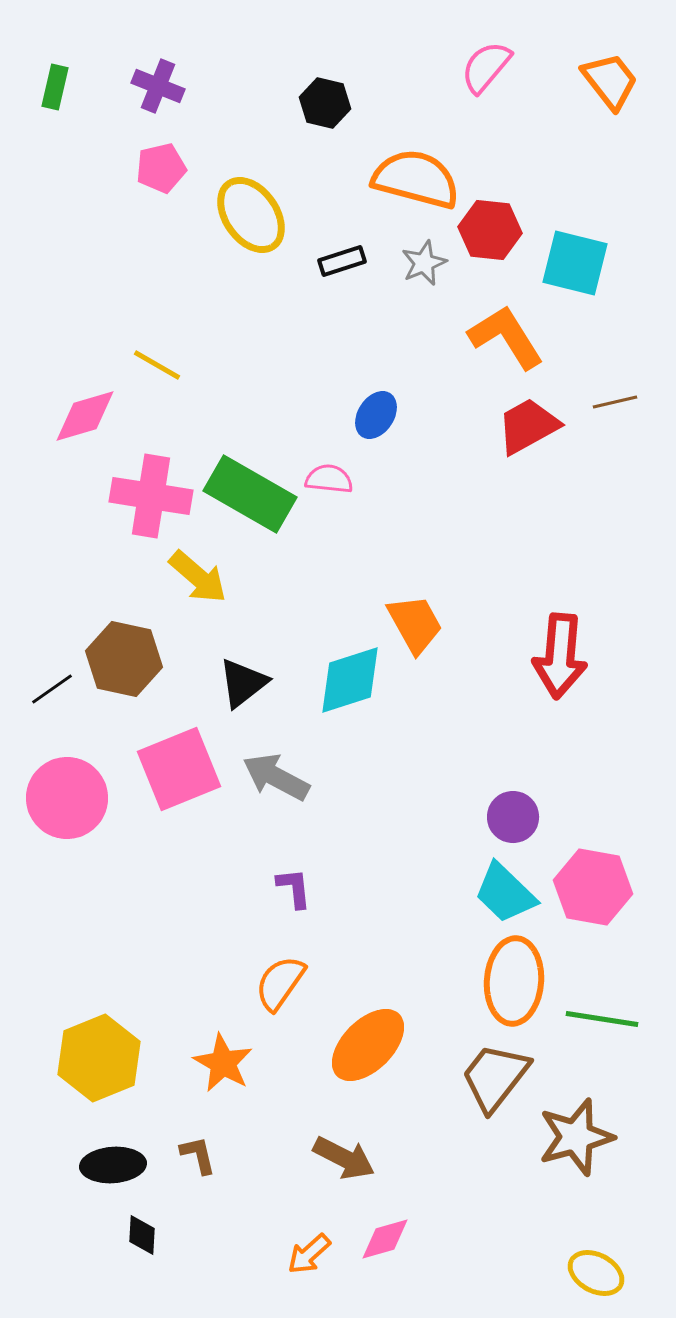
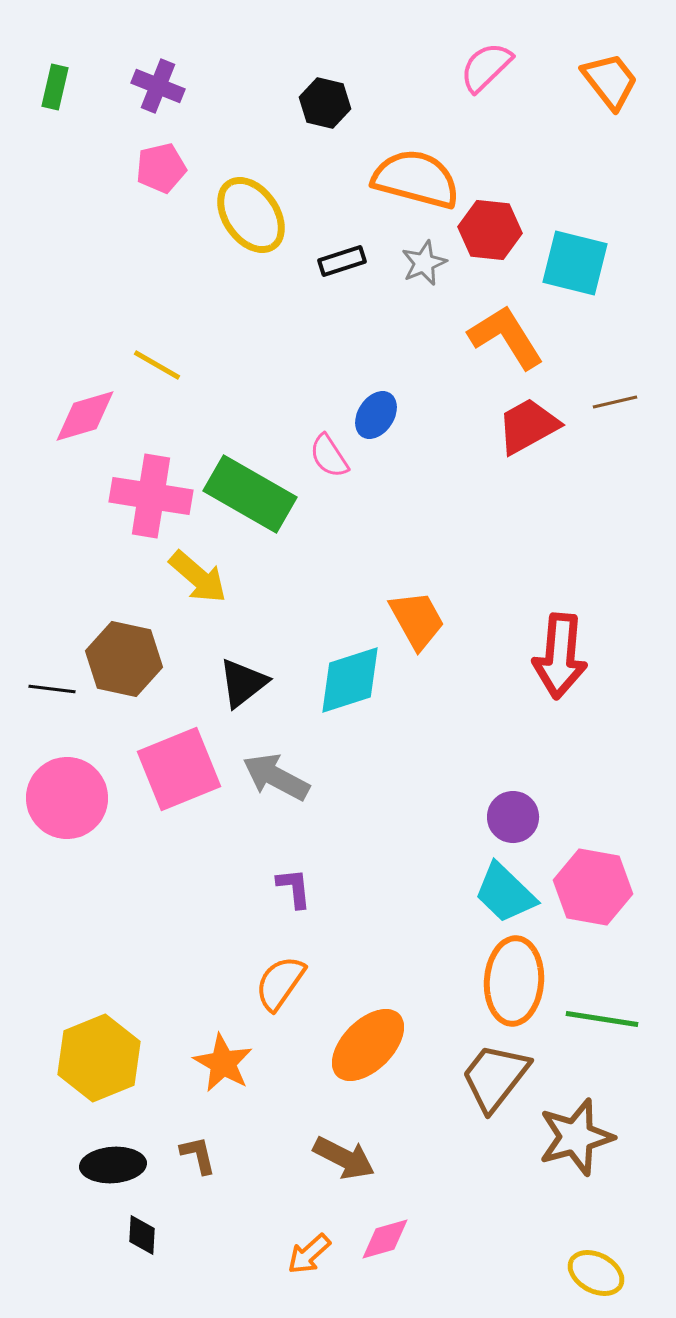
pink semicircle at (486, 67): rotated 6 degrees clockwise
pink semicircle at (329, 479): moved 23 px up; rotated 129 degrees counterclockwise
orange trapezoid at (415, 624): moved 2 px right, 4 px up
black line at (52, 689): rotated 42 degrees clockwise
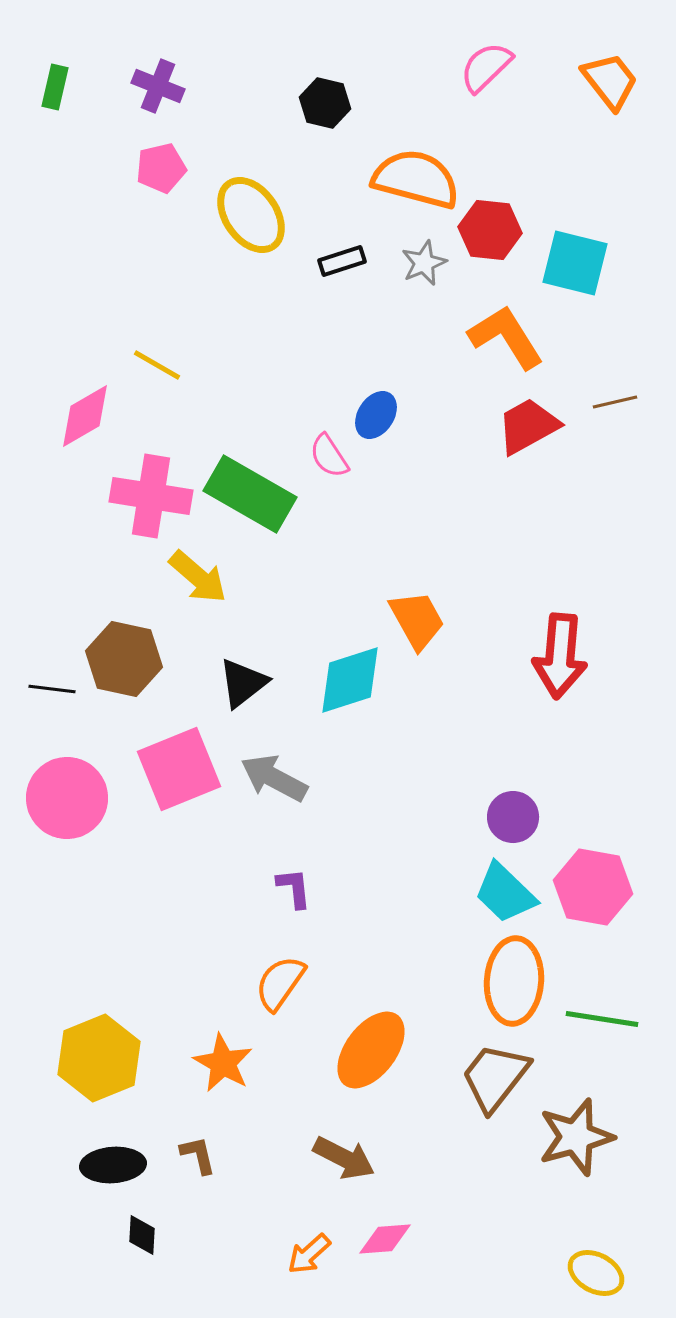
pink diamond at (85, 416): rotated 14 degrees counterclockwise
gray arrow at (276, 777): moved 2 px left, 1 px down
orange ellipse at (368, 1045): moved 3 px right, 5 px down; rotated 8 degrees counterclockwise
pink diamond at (385, 1239): rotated 12 degrees clockwise
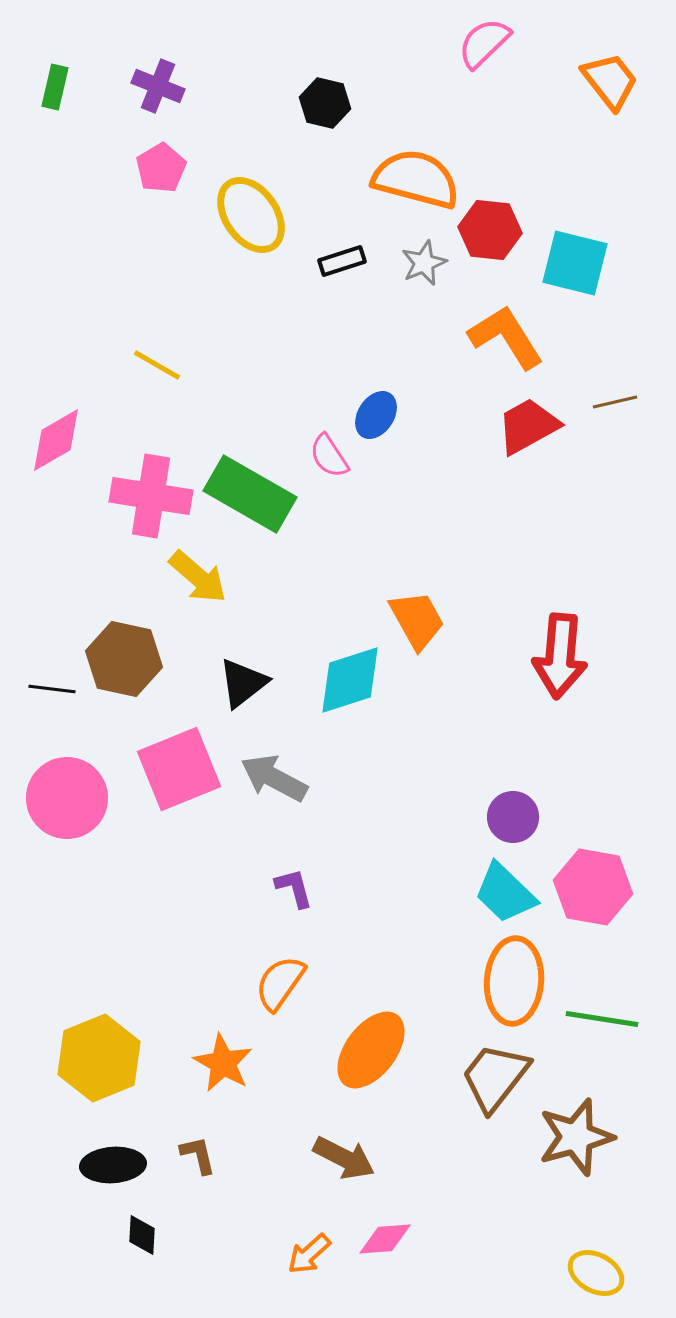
pink semicircle at (486, 67): moved 2 px left, 24 px up
pink pentagon at (161, 168): rotated 18 degrees counterclockwise
pink diamond at (85, 416): moved 29 px left, 24 px down
purple L-shape at (294, 888): rotated 9 degrees counterclockwise
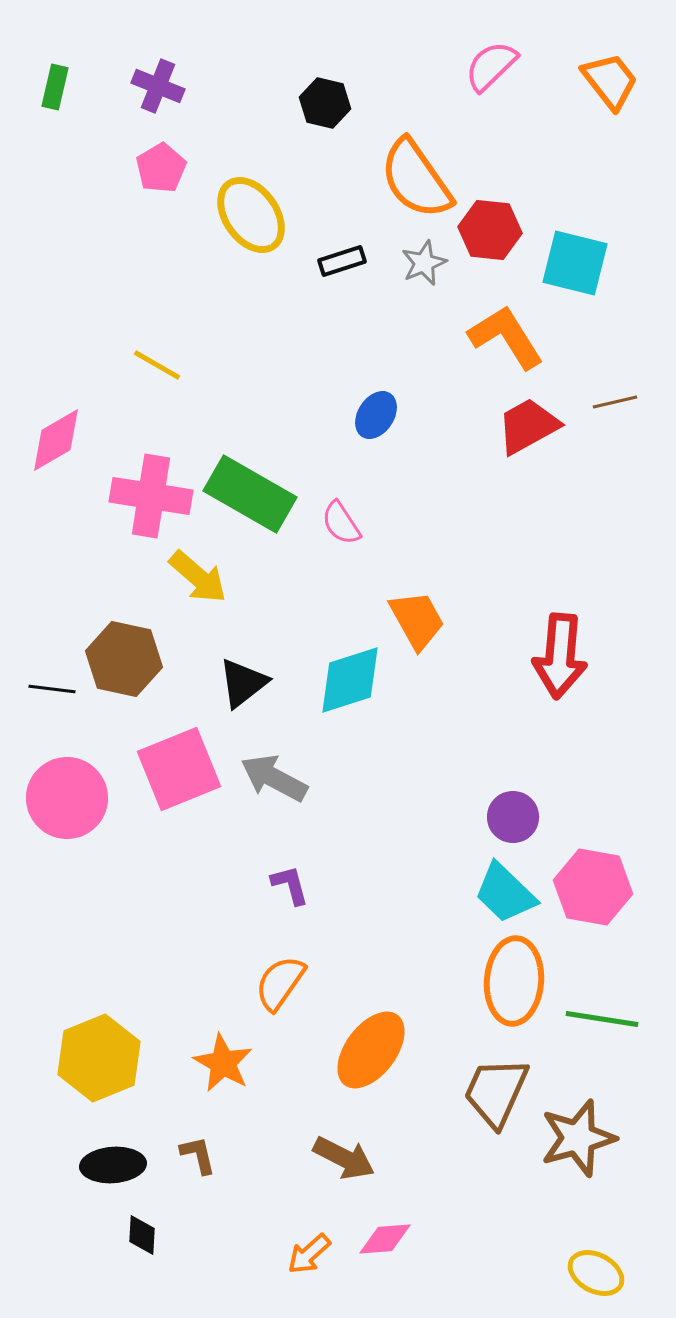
pink semicircle at (484, 43): moved 7 px right, 23 px down
orange semicircle at (416, 179): rotated 140 degrees counterclockwise
pink semicircle at (329, 456): moved 12 px right, 67 px down
purple L-shape at (294, 888): moved 4 px left, 3 px up
brown trapezoid at (495, 1077): moved 1 px right, 15 px down; rotated 14 degrees counterclockwise
brown star at (576, 1137): moved 2 px right, 1 px down
